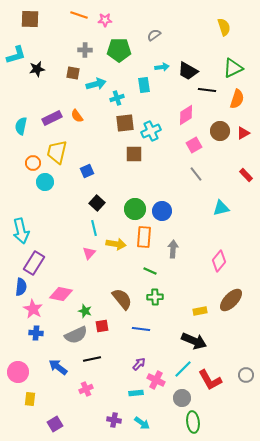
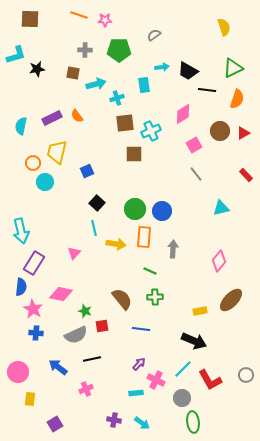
pink diamond at (186, 115): moved 3 px left, 1 px up
pink triangle at (89, 253): moved 15 px left
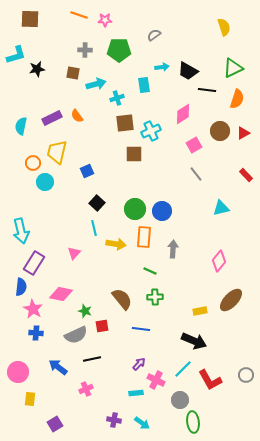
gray circle at (182, 398): moved 2 px left, 2 px down
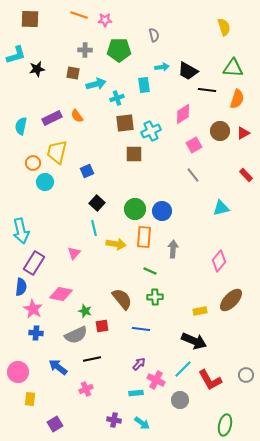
gray semicircle at (154, 35): rotated 112 degrees clockwise
green triangle at (233, 68): rotated 30 degrees clockwise
gray line at (196, 174): moved 3 px left, 1 px down
green ellipse at (193, 422): moved 32 px right, 3 px down; rotated 20 degrees clockwise
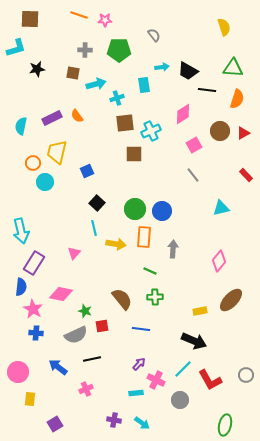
gray semicircle at (154, 35): rotated 24 degrees counterclockwise
cyan L-shape at (16, 55): moved 7 px up
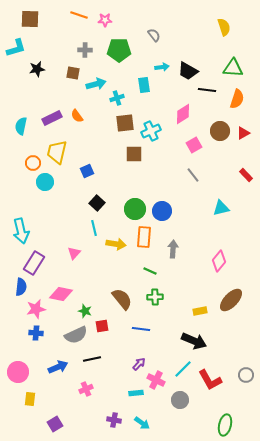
pink star at (33, 309): moved 3 px right; rotated 30 degrees clockwise
blue arrow at (58, 367): rotated 120 degrees clockwise
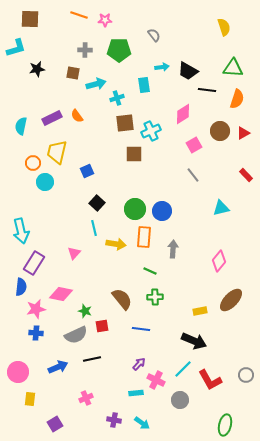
pink cross at (86, 389): moved 9 px down
